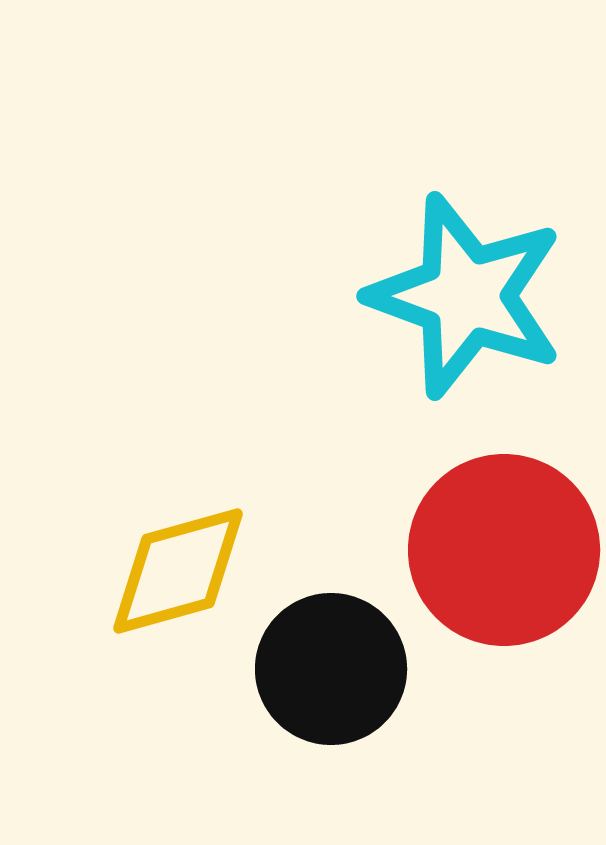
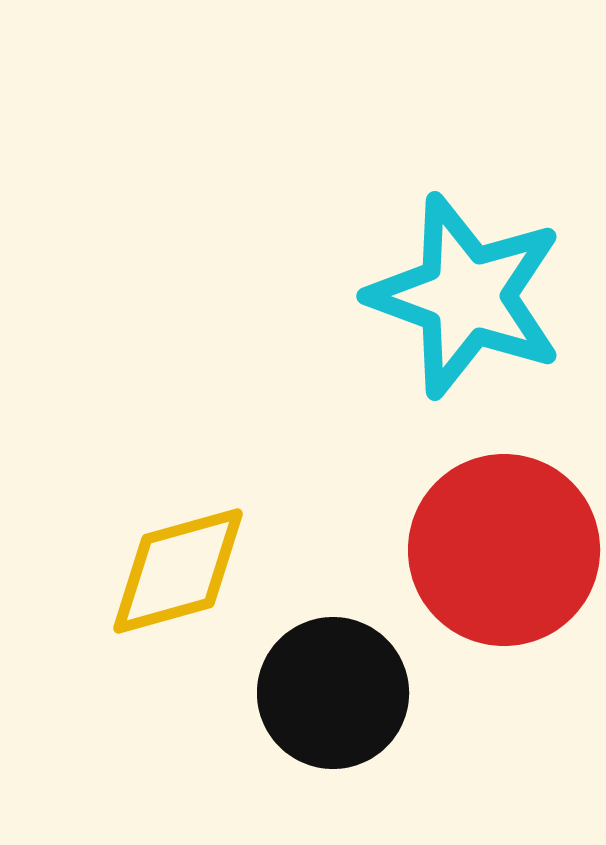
black circle: moved 2 px right, 24 px down
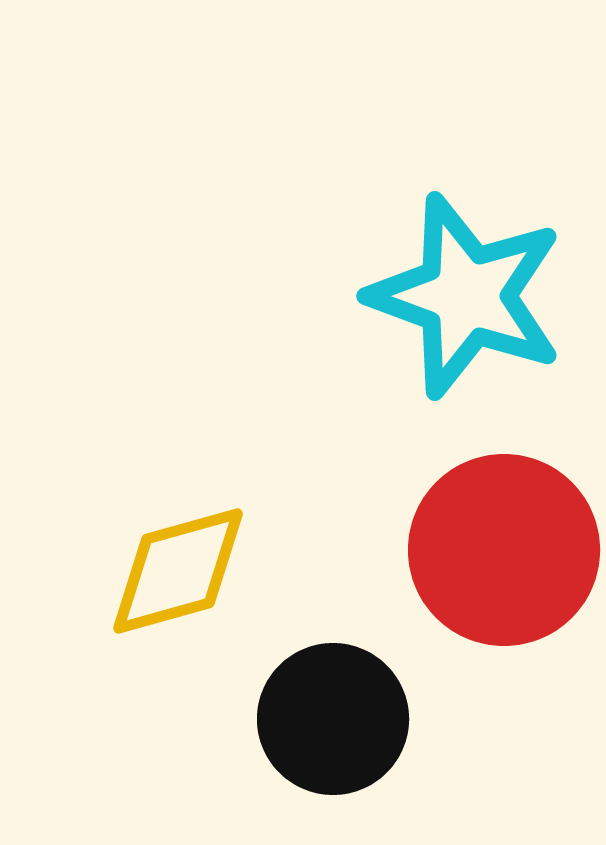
black circle: moved 26 px down
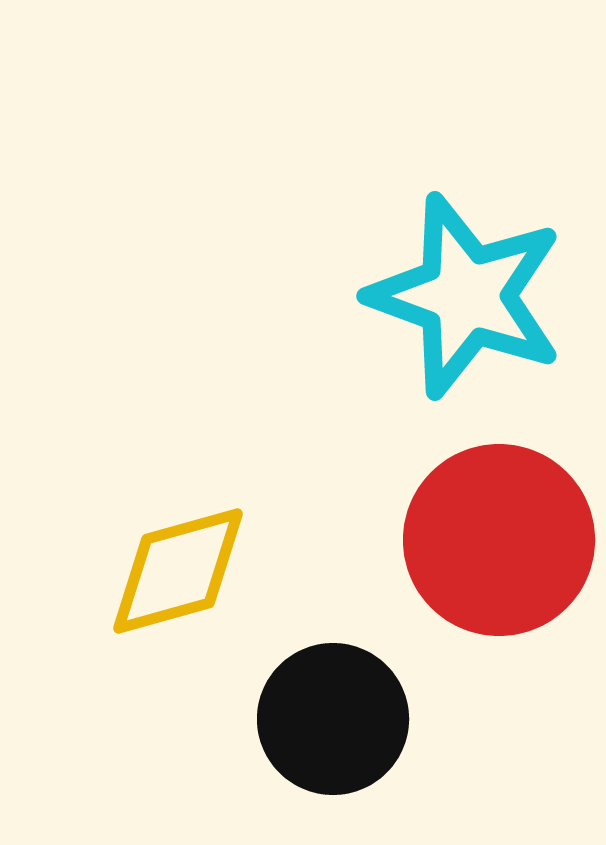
red circle: moved 5 px left, 10 px up
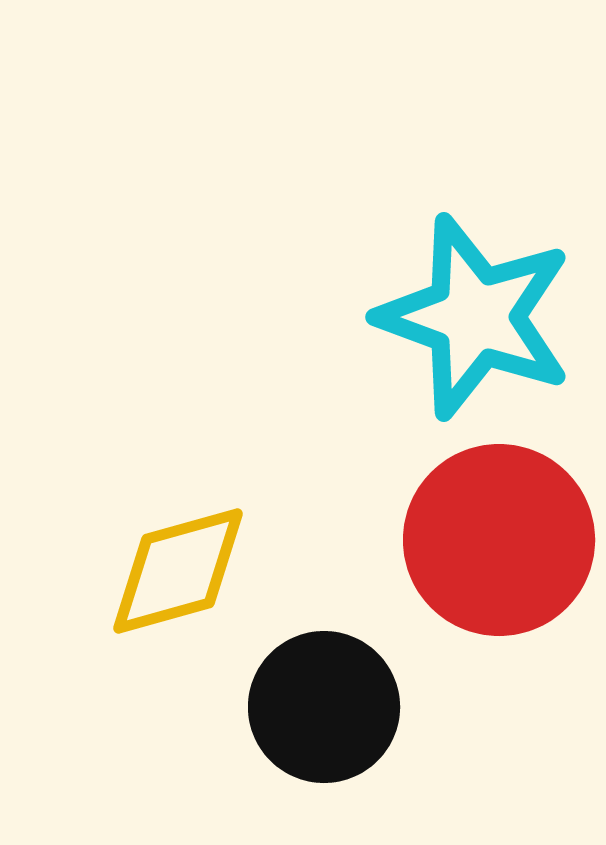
cyan star: moved 9 px right, 21 px down
black circle: moved 9 px left, 12 px up
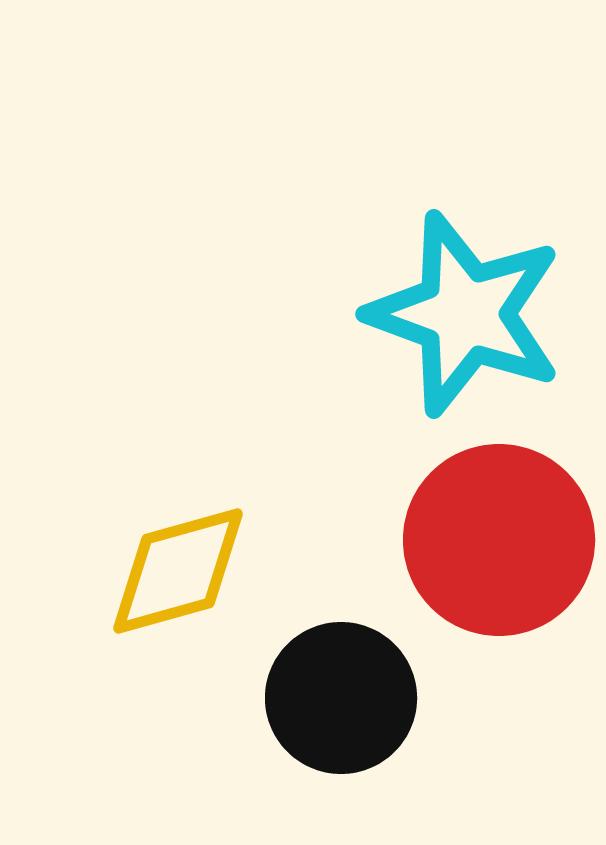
cyan star: moved 10 px left, 3 px up
black circle: moved 17 px right, 9 px up
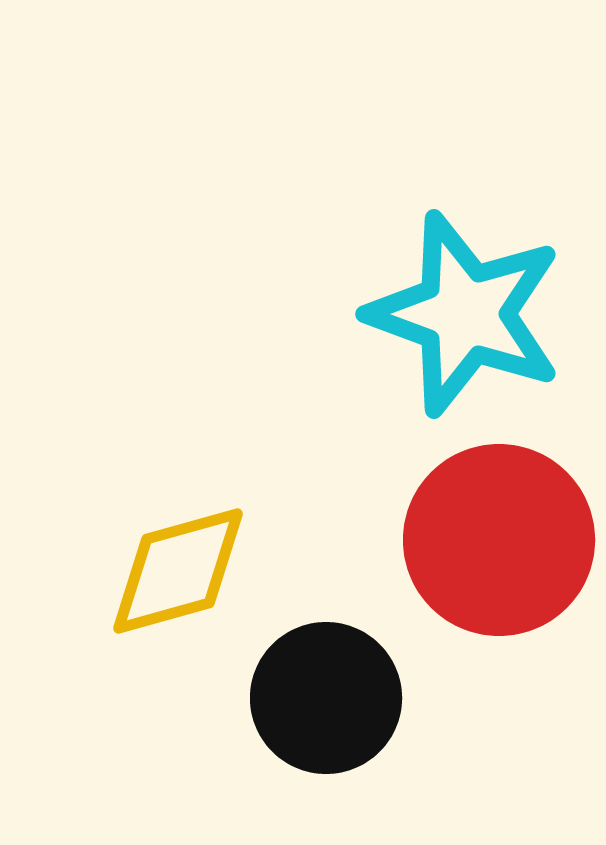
black circle: moved 15 px left
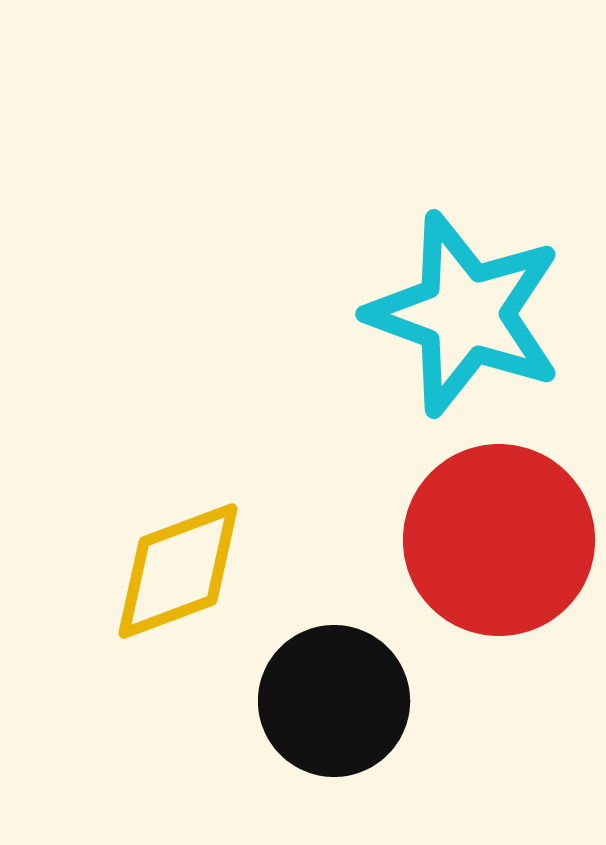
yellow diamond: rotated 5 degrees counterclockwise
black circle: moved 8 px right, 3 px down
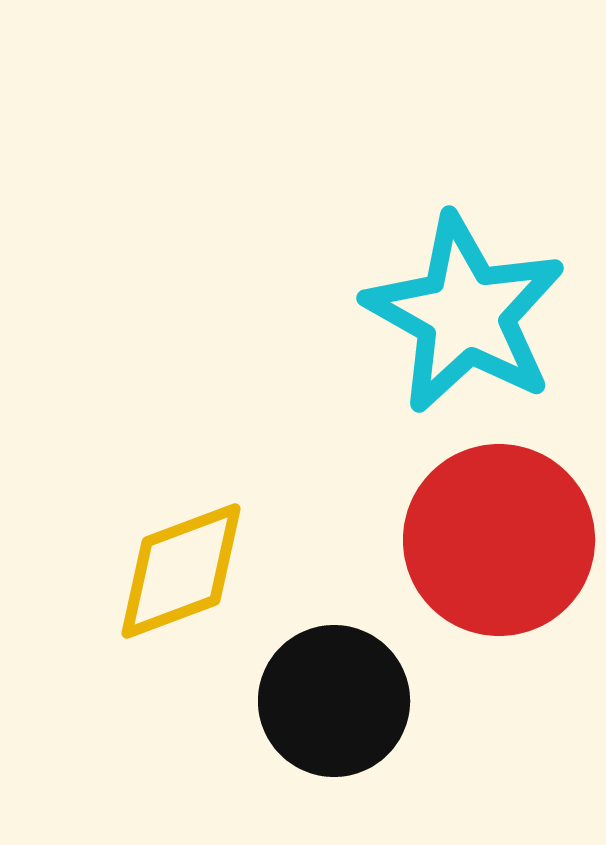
cyan star: rotated 9 degrees clockwise
yellow diamond: moved 3 px right
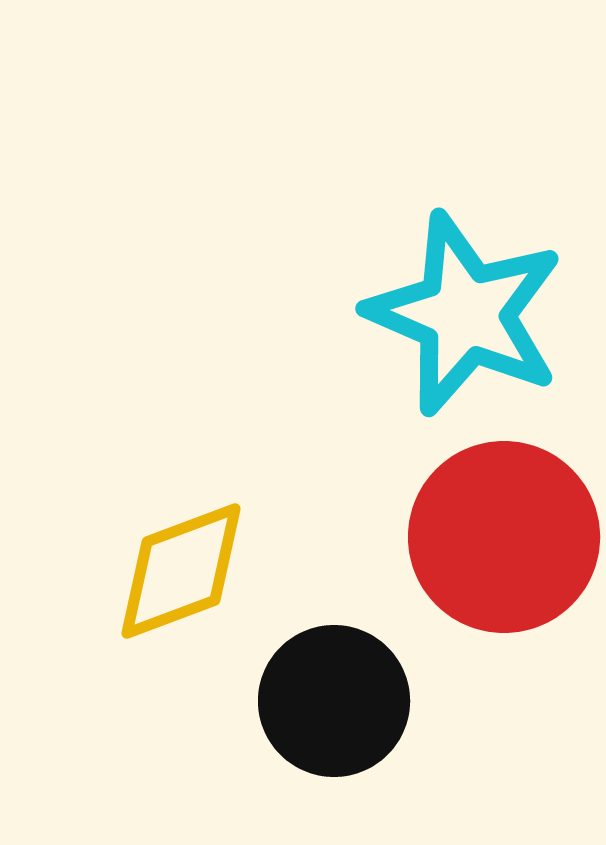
cyan star: rotated 6 degrees counterclockwise
red circle: moved 5 px right, 3 px up
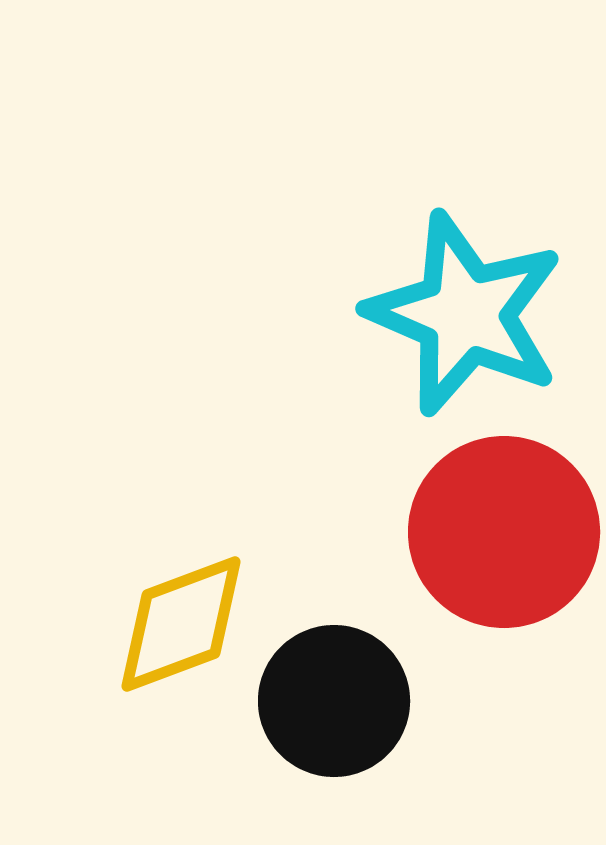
red circle: moved 5 px up
yellow diamond: moved 53 px down
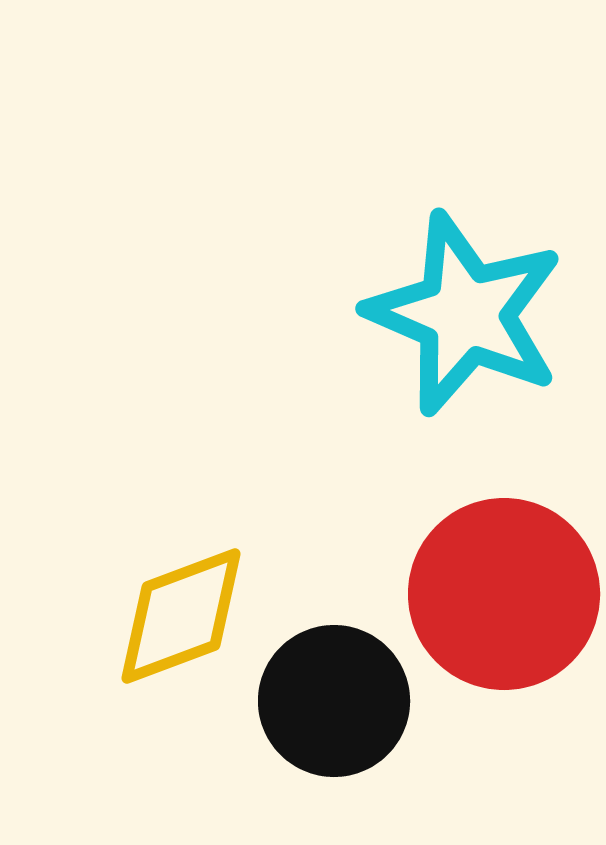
red circle: moved 62 px down
yellow diamond: moved 8 px up
